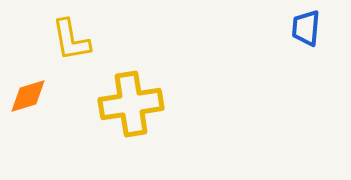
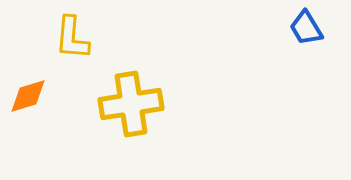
blue trapezoid: rotated 36 degrees counterclockwise
yellow L-shape: moved 1 px right, 2 px up; rotated 15 degrees clockwise
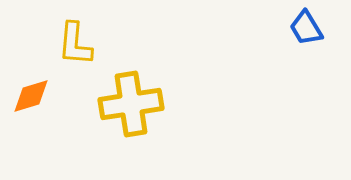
yellow L-shape: moved 3 px right, 6 px down
orange diamond: moved 3 px right
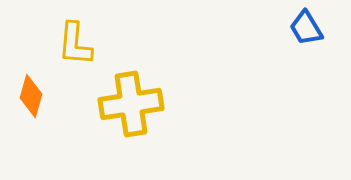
orange diamond: rotated 57 degrees counterclockwise
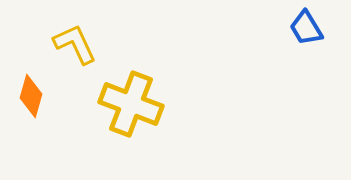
yellow L-shape: rotated 150 degrees clockwise
yellow cross: rotated 30 degrees clockwise
